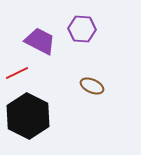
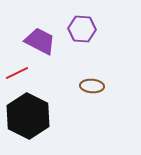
brown ellipse: rotated 20 degrees counterclockwise
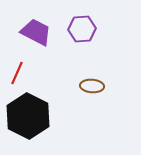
purple hexagon: rotated 8 degrees counterclockwise
purple trapezoid: moved 4 px left, 9 px up
red line: rotated 40 degrees counterclockwise
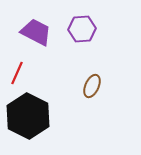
brown ellipse: rotated 70 degrees counterclockwise
